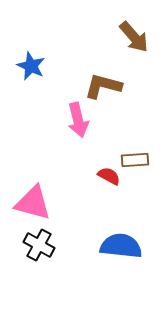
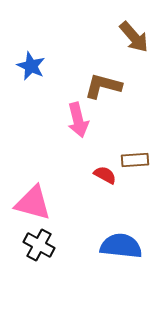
red semicircle: moved 4 px left, 1 px up
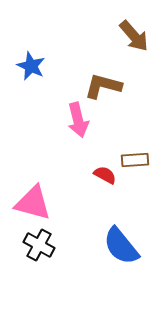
brown arrow: moved 1 px up
blue semicircle: rotated 135 degrees counterclockwise
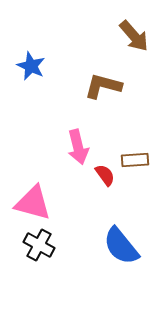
pink arrow: moved 27 px down
red semicircle: rotated 25 degrees clockwise
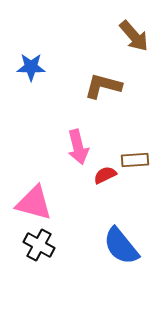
blue star: moved 1 px down; rotated 24 degrees counterclockwise
red semicircle: rotated 80 degrees counterclockwise
pink triangle: moved 1 px right
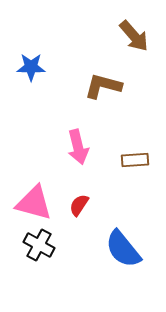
red semicircle: moved 26 px left, 30 px down; rotated 30 degrees counterclockwise
blue semicircle: moved 2 px right, 3 px down
